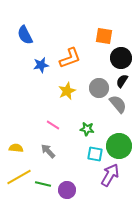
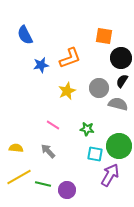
gray semicircle: rotated 36 degrees counterclockwise
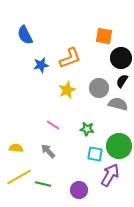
yellow star: moved 1 px up
purple circle: moved 12 px right
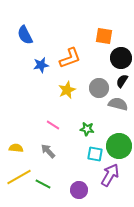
green line: rotated 14 degrees clockwise
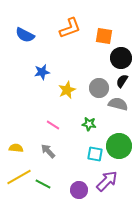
blue semicircle: rotated 36 degrees counterclockwise
orange L-shape: moved 30 px up
blue star: moved 1 px right, 7 px down
green star: moved 2 px right, 5 px up
purple arrow: moved 3 px left, 6 px down; rotated 15 degrees clockwise
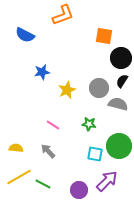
orange L-shape: moved 7 px left, 13 px up
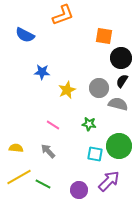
blue star: rotated 14 degrees clockwise
purple arrow: moved 2 px right
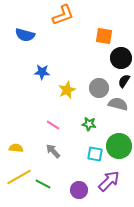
blue semicircle: rotated 12 degrees counterclockwise
black semicircle: moved 2 px right
gray arrow: moved 5 px right
